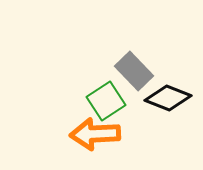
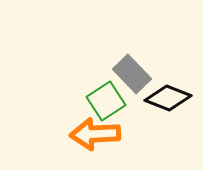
gray rectangle: moved 2 px left, 3 px down
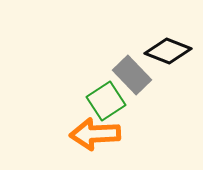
gray rectangle: moved 1 px down
black diamond: moved 47 px up
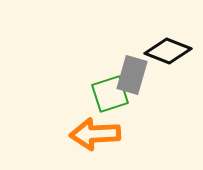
gray rectangle: rotated 60 degrees clockwise
green square: moved 4 px right, 7 px up; rotated 15 degrees clockwise
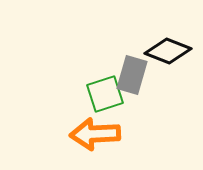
green square: moved 5 px left
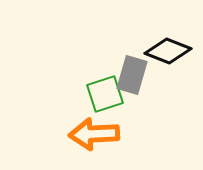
orange arrow: moved 1 px left
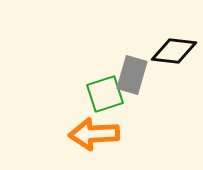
black diamond: moved 6 px right; rotated 15 degrees counterclockwise
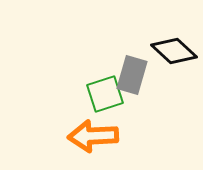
black diamond: rotated 36 degrees clockwise
orange arrow: moved 1 px left, 2 px down
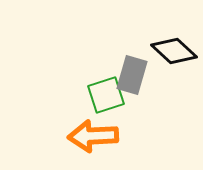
green square: moved 1 px right, 1 px down
